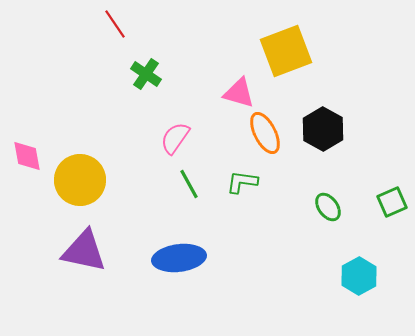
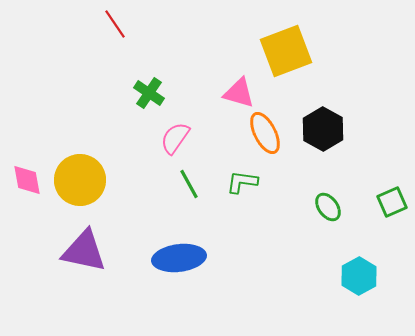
green cross: moved 3 px right, 19 px down
pink diamond: moved 24 px down
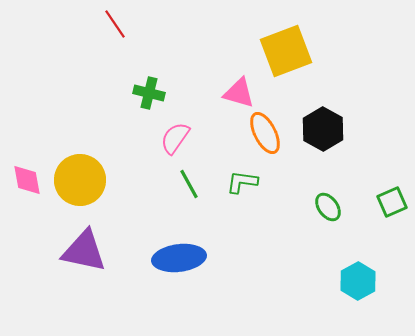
green cross: rotated 20 degrees counterclockwise
cyan hexagon: moved 1 px left, 5 px down
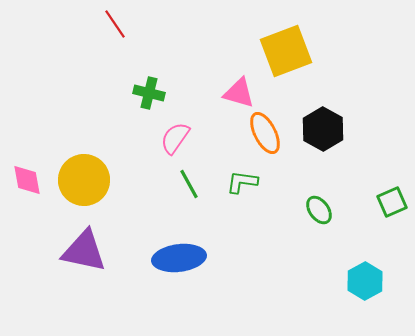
yellow circle: moved 4 px right
green ellipse: moved 9 px left, 3 px down
cyan hexagon: moved 7 px right
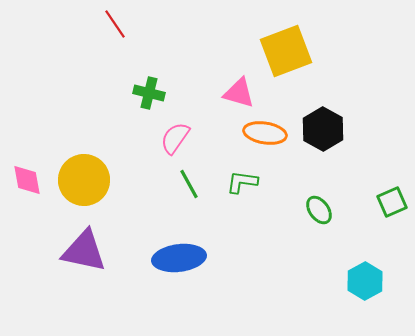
orange ellipse: rotated 54 degrees counterclockwise
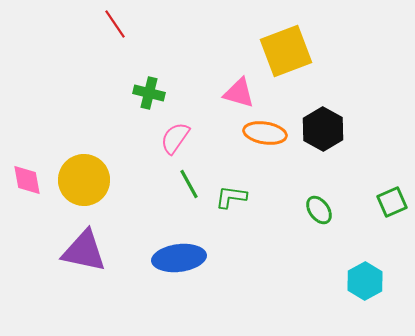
green L-shape: moved 11 px left, 15 px down
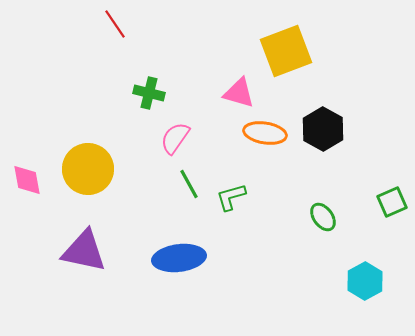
yellow circle: moved 4 px right, 11 px up
green L-shape: rotated 24 degrees counterclockwise
green ellipse: moved 4 px right, 7 px down
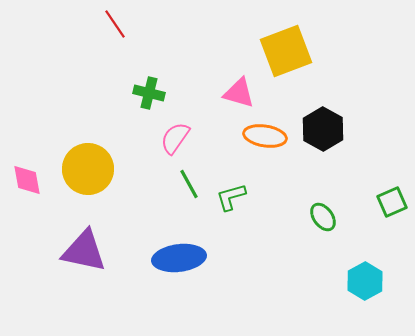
orange ellipse: moved 3 px down
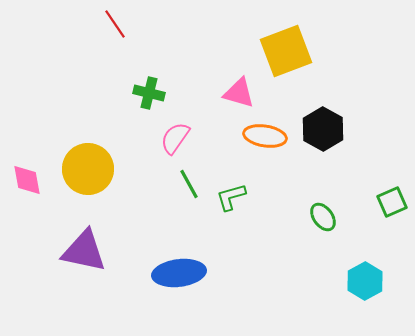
blue ellipse: moved 15 px down
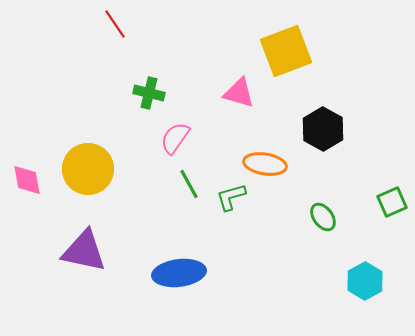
orange ellipse: moved 28 px down
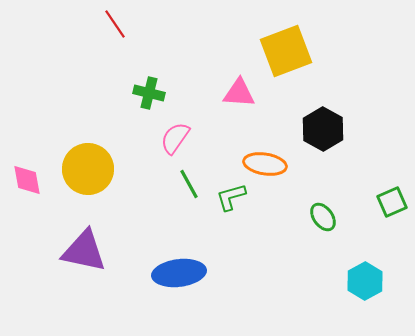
pink triangle: rotated 12 degrees counterclockwise
